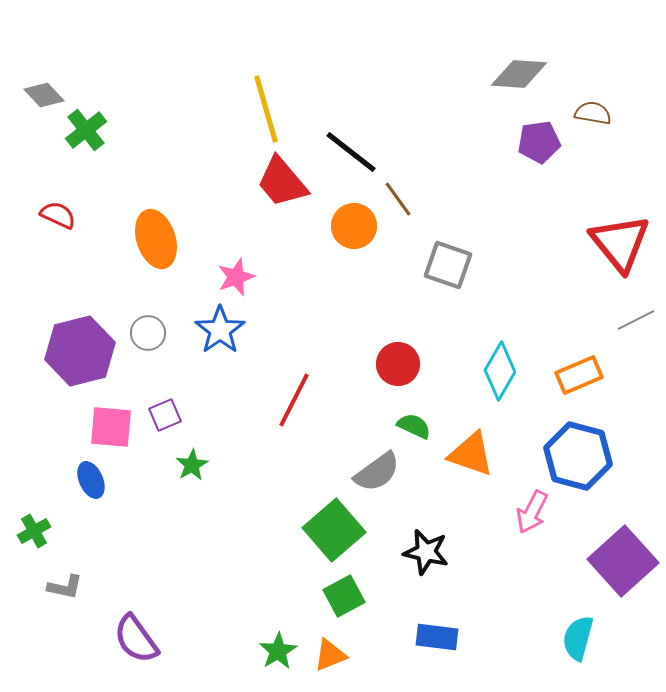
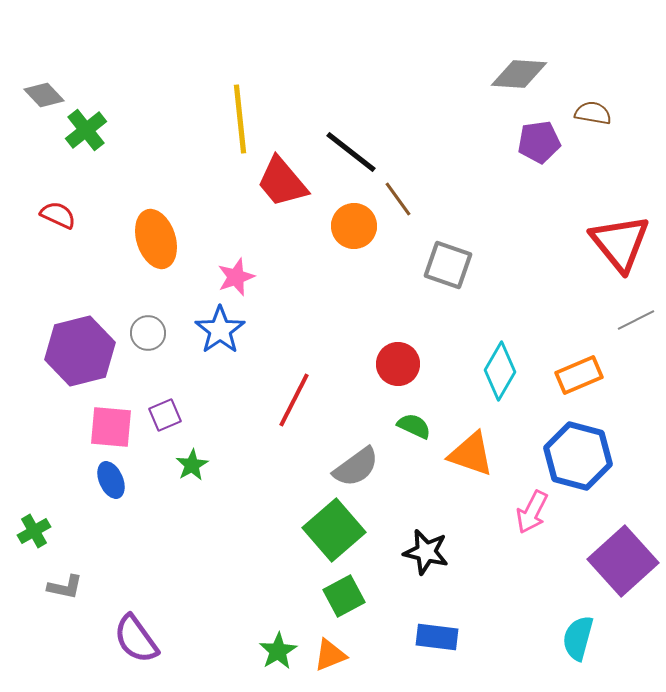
yellow line at (266, 109): moved 26 px left, 10 px down; rotated 10 degrees clockwise
gray semicircle at (377, 472): moved 21 px left, 5 px up
blue ellipse at (91, 480): moved 20 px right
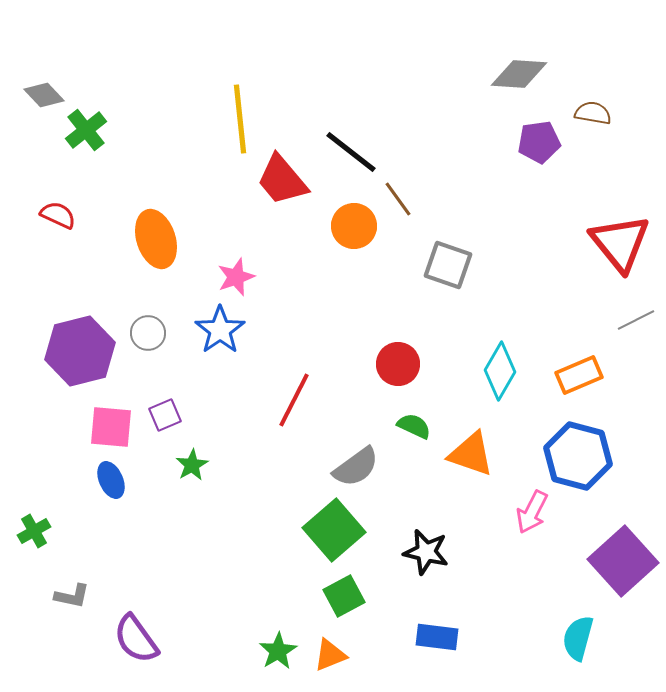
red trapezoid at (282, 182): moved 2 px up
gray L-shape at (65, 587): moved 7 px right, 9 px down
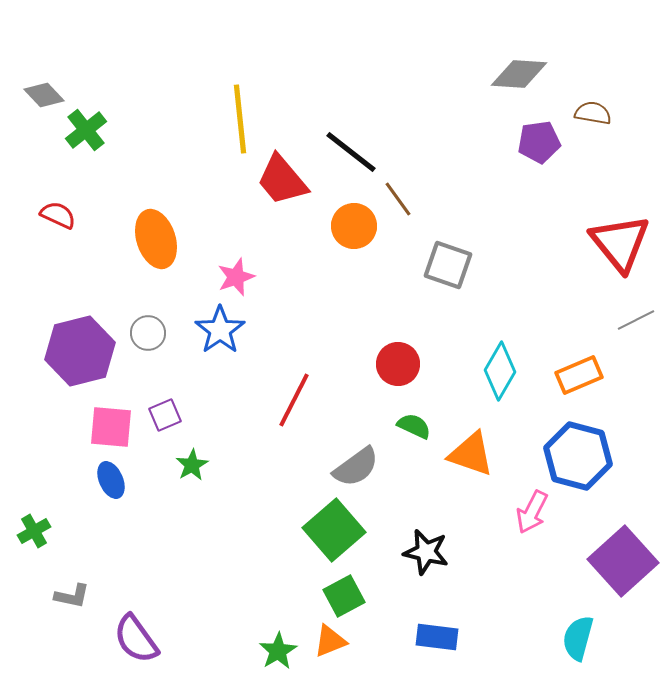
orange triangle at (330, 655): moved 14 px up
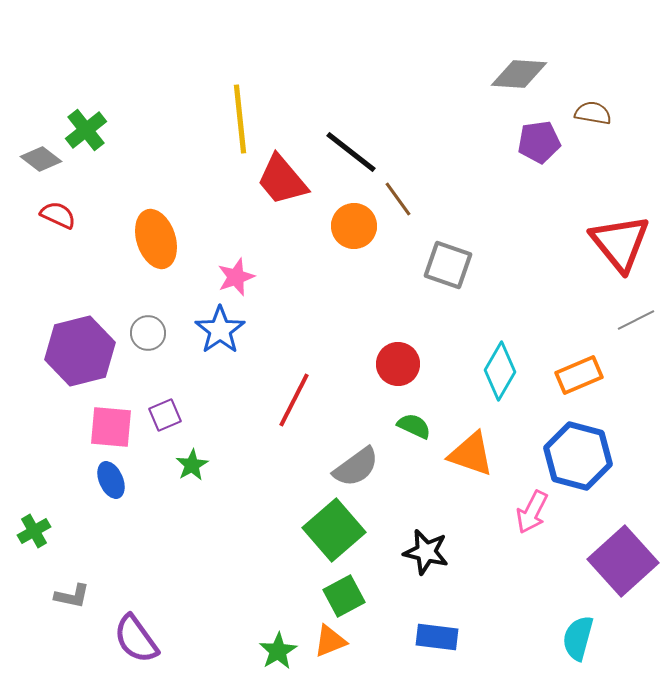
gray diamond at (44, 95): moved 3 px left, 64 px down; rotated 9 degrees counterclockwise
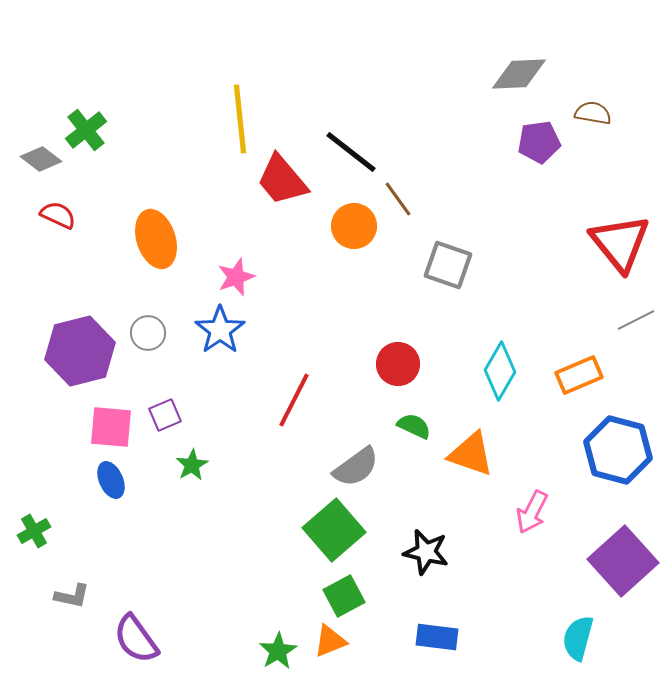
gray diamond at (519, 74): rotated 6 degrees counterclockwise
blue hexagon at (578, 456): moved 40 px right, 6 px up
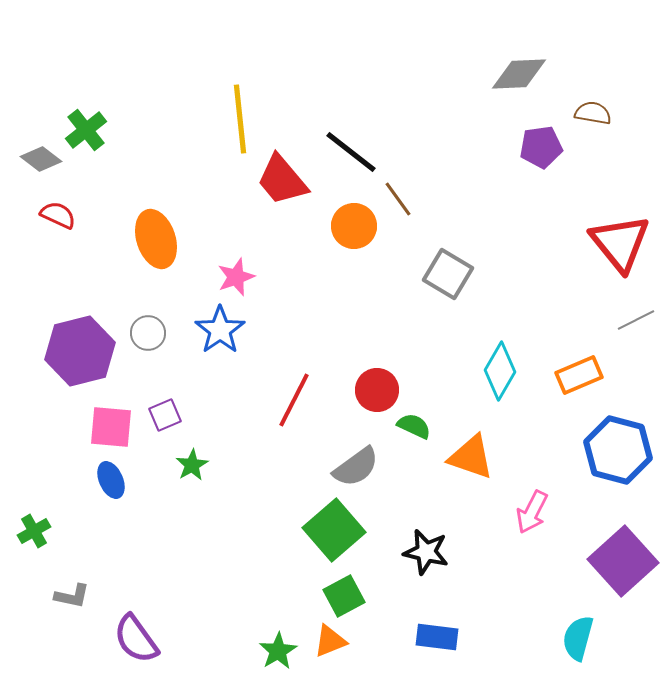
purple pentagon at (539, 142): moved 2 px right, 5 px down
gray square at (448, 265): moved 9 px down; rotated 12 degrees clockwise
red circle at (398, 364): moved 21 px left, 26 px down
orange triangle at (471, 454): moved 3 px down
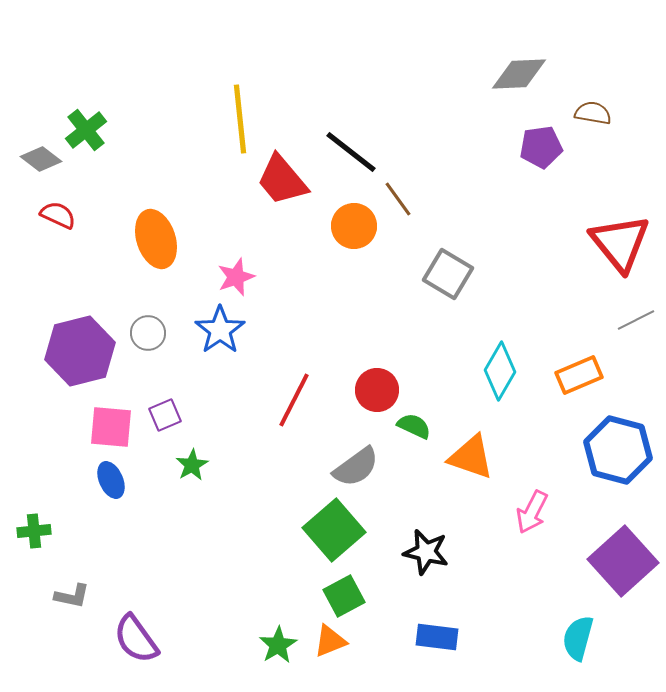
green cross at (34, 531): rotated 24 degrees clockwise
green star at (278, 651): moved 6 px up
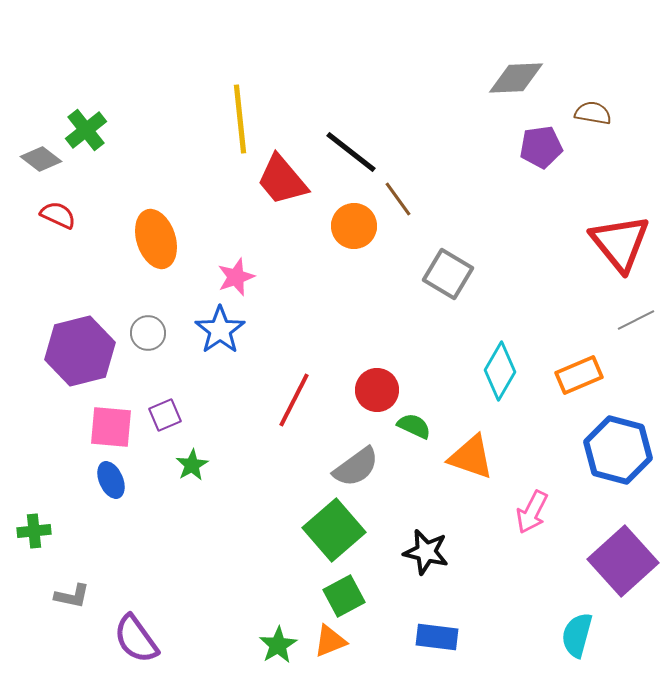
gray diamond at (519, 74): moved 3 px left, 4 px down
cyan semicircle at (578, 638): moved 1 px left, 3 px up
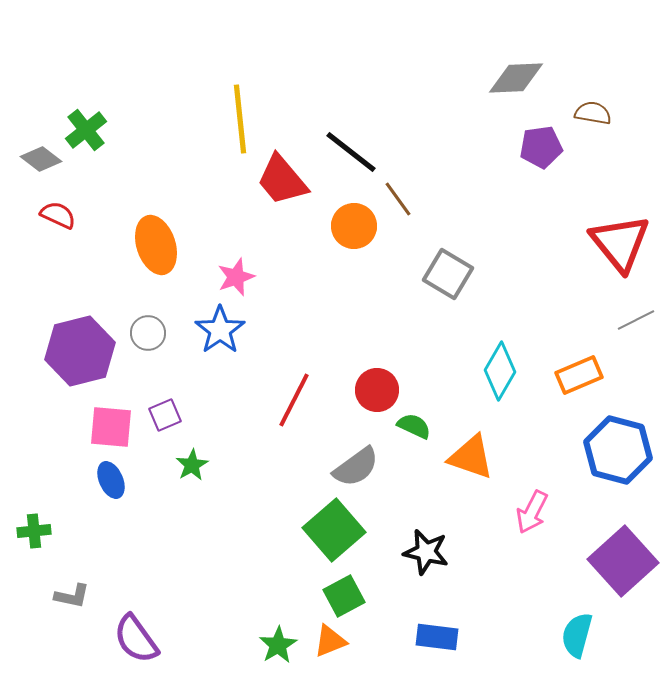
orange ellipse at (156, 239): moved 6 px down
